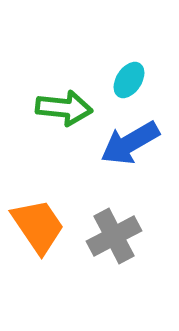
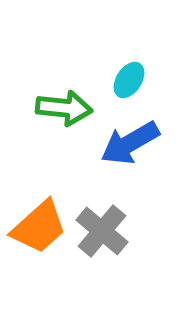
orange trapezoid: moved 1 px right, 1 px down; rotated 82 degrees clockwise
gray cross: moved 12 px left, 5 px up; rotated 22 degrees counterclockwise
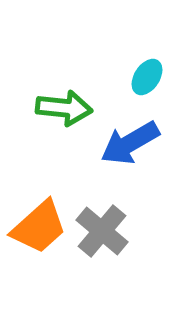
cyan ellipse: moved 18 px right, 3 px up
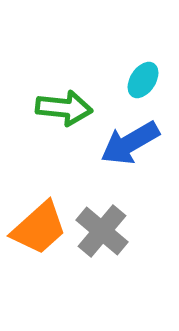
cyan ellipse: moved 4 px left, 3 px down
orange trapezoid: moved 1 px down
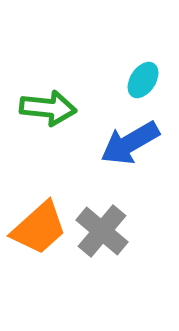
green arrow: moved 16 px left
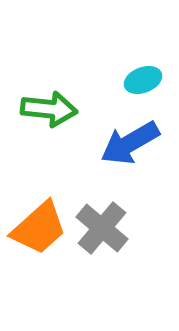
cyan ellipse: rotated 36 degrees clockwise
green arrow: moved 1 px right, 1 px down
gray cross: moved 3 px up
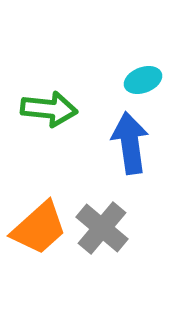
blue arrow: rotated 112 degrees clockwise
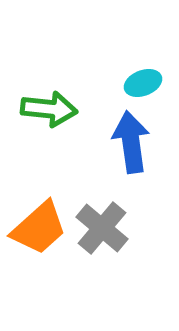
cyan ellipse: moved 3 px down
blue arrow: moved 1 px right, 1 px up
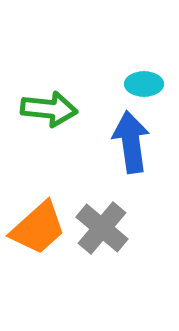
cyan ellipse: moved 1 px right, 1 px down; rotated 21 degrees clockwise
orange trapezoid: moved 1 px left
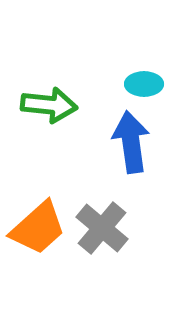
green arrow: moved 4 px up
